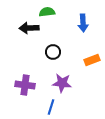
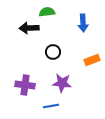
blue line: moved 1 px up; rotated 63 degrees clockwise
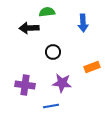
orange rectangle: moved 7 px down
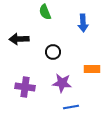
green semicircle: moved 2 px left; rotated 105 degrees counterclockwise
black arrow: moved 10 px left, 11 px down
orange rectangle: moved 2 px down; rotated 21 degrees clockwise
purple cross: moved 2 px down
blue line: moved 20 px right, 1 px down
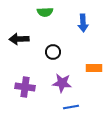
green semicircle: rotated 70 degrees counterclockwise
orange rectangle: moved 2 px right, 1 px up
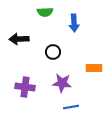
blue arrow: moved 9 px left
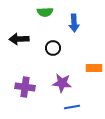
black circle: moved 4 px up
blue line: moved 1 px right
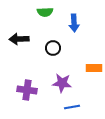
purple cross: moved 2 px right, 3 px down
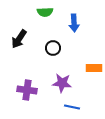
black arrow: rotated 54 degrees counterclockwise
blue line: rotated 21 degrees clockwise
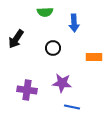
black arrow: moved 3 px left
orange rectangle: moved 11 px up
